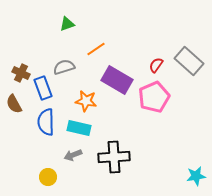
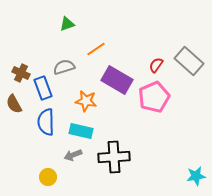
cyan rectangle: moved 2 px right, 3 px down
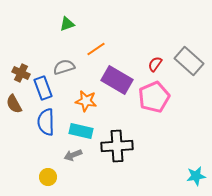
red semicircle: moved 1 px left, 1 px up
black cross: moved 3 px right, 11 px up
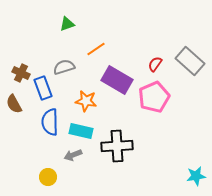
gray rectangle: moved 1 px right
blue semicircle: moved 4 px right
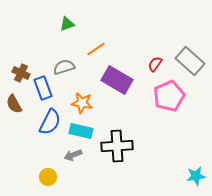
pink pentagon: moved 15 px right, 1 px up
orange star: moved 4 px left, 2 px down
blue semicircle: rotated 152 degrees counterclockwise
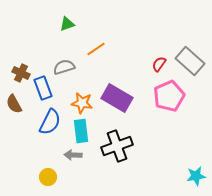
red semicircle: moved 4 px right
purple rectangle: moved 18 px down
cyan rectangle: rotated 70 degrees clockwise
black cross: rotated 16 degrees counterclockwise
gray arrow: rotated 24 degrees clockwise
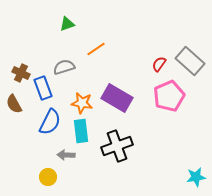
gray arrow: moved 7 px left
cyan star: moved 1 px down
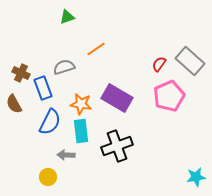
green triangle: moved 7 px up
orange star: moved 1 px left, 1 px down
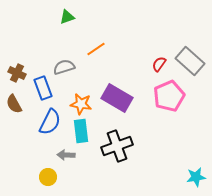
brown cross: moved 4 px left
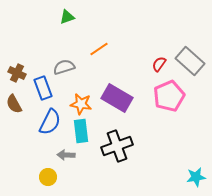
orange line: moved 3 px right
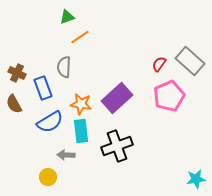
orange line: moved 19 px left, 12 px up
gray semicircle: rotated 70 degrees counterclockwise
purple rectangle: rotated 72 degrees counterclockwise
blue semicircle: rotated 32 degrees clockwise
cyan star: moved 2 px down
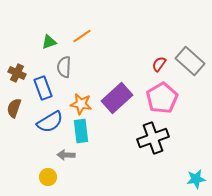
green triangle: moved 18 px left, 25 px down
orange line: moved 2 px right, 1 px up
pink pentagon: moved 7 px left, 2 px down; rotated 8 degrees counterclockwise
brown semicircle: moved 4 px down; rotated 48 degrees clockwise
black cross: moved 36 px right, 8 px up
